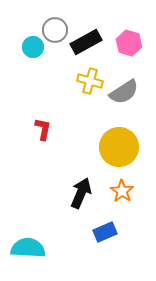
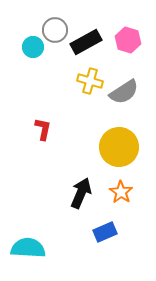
pink hexagon: moved 1 px left, 3 px up
orange star: moved 1 px left, 1 px down
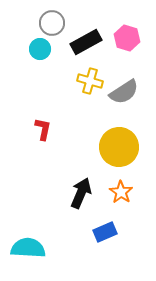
gray circle: moved 3 px left, 7 px up
pink hexagon: moved 1 px left, 2 px up
cyan circle: moved 7 px right, 2 px down
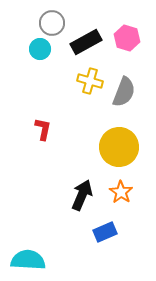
gray semicircle: rotated 36 degrees counterclockwise
black arrow: moved 1 px right, 2 px down
cyan semicircle: moved 12 px down
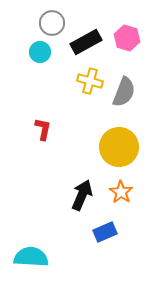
cyan circle: moved 3 px down
cyan semicircle: moved 3 px right, 3 px up
